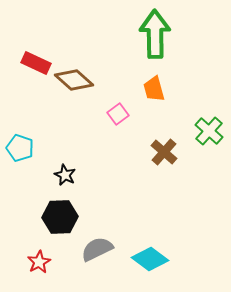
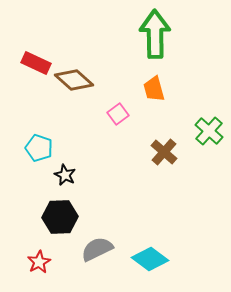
cyan pentagon: moved 19 px right
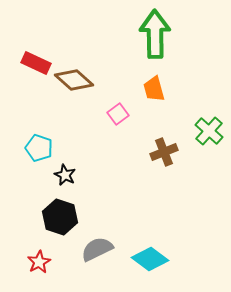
brown cross: rotated 28 degrees clockwise
black hexagon: rotated 20 degrees clockwise
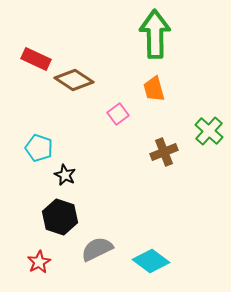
red rectangle: moved 4 px up
brown diamond: rotated 9 degrees counterclockwise
cyan diamond: moved 1 px right, 2 px down
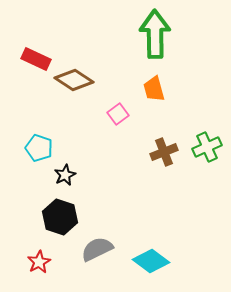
green cross: moved 2 px left, 16 px down; rotated 24 degrees clockwise
black star: rotated 20 degrees clockwise
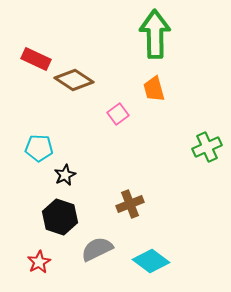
cyan pentagon: rotated 16 degrees counterclockwise
brown cross: moved 34 px left, 52 px down
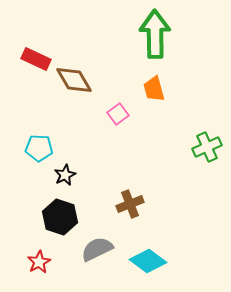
brown diamond: rotated 27 degrees clockwise
cyan diamond: moved 3 px left
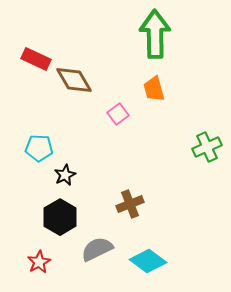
black hexagon: rotated 12 degrees clockwise
